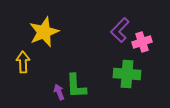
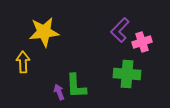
yellow star: rotated 16 degrees clockwise
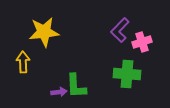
purple arrow: rotated 105 degrees clockwise
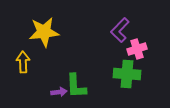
pink cross: moved 5 px left, 7 px down
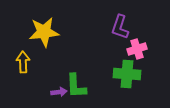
purple L-shape: moved 3 px up; rotated 25 degrees counterclockwise
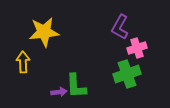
purple L-shape: rotated 10 degrees clockwise
pink cross: moved 1 px up
green cross: rotated 24 degrees counterclockwise
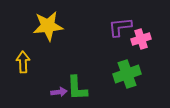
purple L-shape: rotated 55 degrees clockwise
yellow star: moved 4 px right, 6 px up
pink cross: moved 4 px right, 9 px up
green L-shape: moved 1 px right, 2 px down
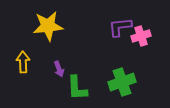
pink cross: moved 3 px up
green cross: moved 5 px left, 8 px down
purple arrow: moved 23 px up; rotated 77 degrees clockwise
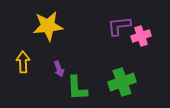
purple L-shape: moved 1 px left, 1 px up
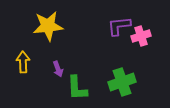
purple arrow: moved 1 px left
